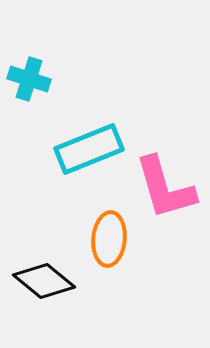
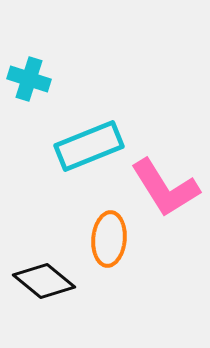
cyan rectangle: moved 3 px up
pink L-shape: rotated 16 degrees counterclockwise
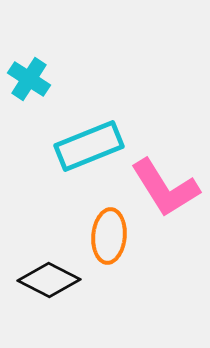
cyan cross: rotated 15 degrees clockwise
orange ellipse: moved 3 px up
black diamond: moved 5 px right, 1 px up; rotated 12 degrees counterclockwise
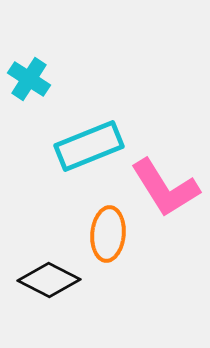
orange ellipse: moved 1 px left, 2 px up
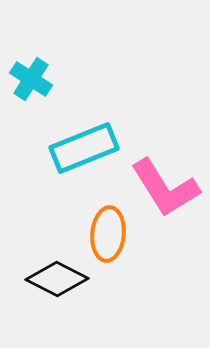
cyan cross: moved 2 px right
cyan rectangle: moved 5 px left, 2 px down
black diamond: moved 8 px right, 1 px up
